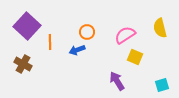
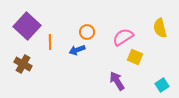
pink semicircle: moved 2 px left, 2 px down
cyan square: rotated 16 degrees counterclockwise
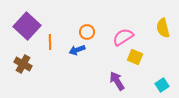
yellow semicircle: moved 3 px right
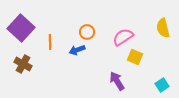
purple square: moved 6 px left, 2 px down
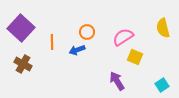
orange line: moved 2 px right
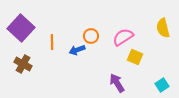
orange circle: moved 4 px right, 4 px down
purple arrow: moved 2 px down
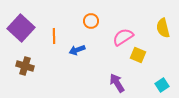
orange circle: moved 15 px up
orange line: moved 2 px right, 6 px up
yellow square: moved 3 px right, 2 px up
brown cross: moved 2 px right, 2 px down; rotated 12 degrees counterclockwise
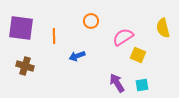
purple square: rotated 36 degrees counterclockwise
blue arrow: moved 6 px down
cyan square: moved 20 px left; rotated 24 degrees clockwise
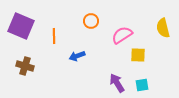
purple square: moved 2 px up; rotated 16 degrees clockwise
pink semicircle: moved 1 px left, 2 px up
yellow square: rotated 21 degrees counterclockwise
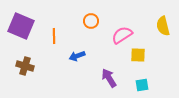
yellow semicircle: moved 2 px up
purple arrow: moved 8 px left, 5 px up
